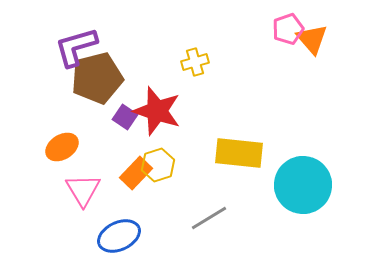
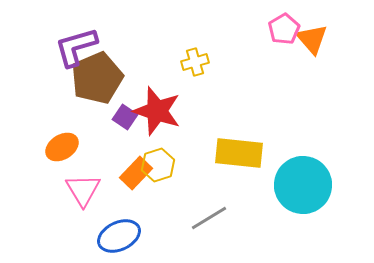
pink pentagon: moved 4 px left; rotated 12 degrees counterclockwise
brown pentagon: rotated 9 degrees counterclockwise
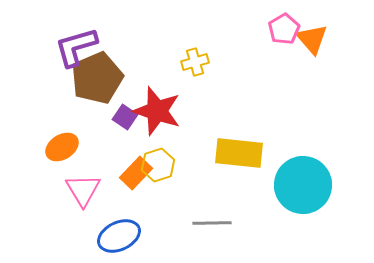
gray line: moved 3 px right, 5 px down; rotated 30 degrees clockwise
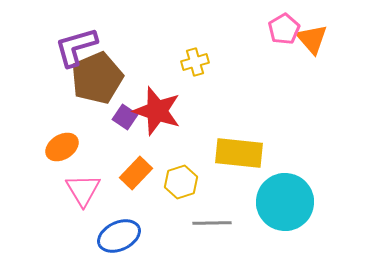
yellow hexagon: moved 23 px right, 17 px down
cyan circle: moved 18 px left, 17 px down
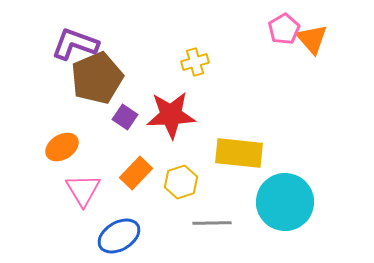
purple L-shape: moved 1 px left, 3 px up; rotated 36 degrees clockwise
red star: moved 14 px right, 4 px down; rotated 21 degrees counterclockwise
blue ellipse: rotated 6 degrees counterclockwise
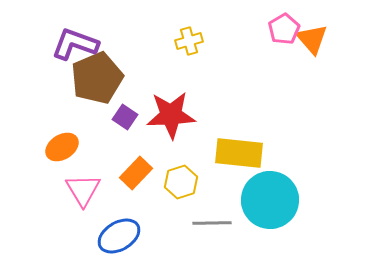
yellow cross: moved 6 px left, 21 px up
cyan circle: moved 15 px left, 2 px up
